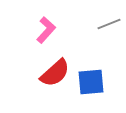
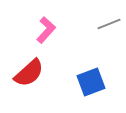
red semicircle: moved 26 px left
blue square: rotated 16 degrees counterclockwise
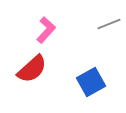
red semicircle: moved 3 px right, 4 px up
blue square: rotated 8 degrees counterclockwise
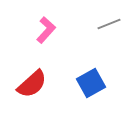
red semicircle: moved 15 px down
blue square: moved 1 px down
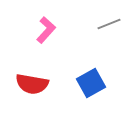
red semicircle: rotated 52 degrees clockwise
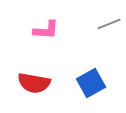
pink L-shape: rotated 52 degrees clockwise
red semicircle: moved 2 px right, 1 px up
